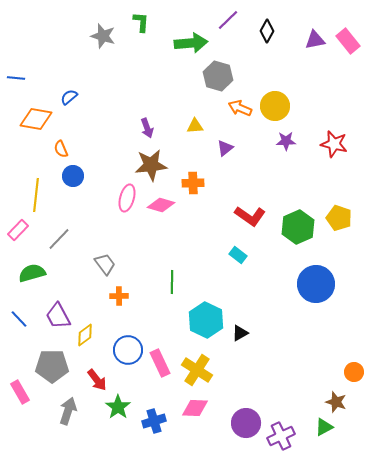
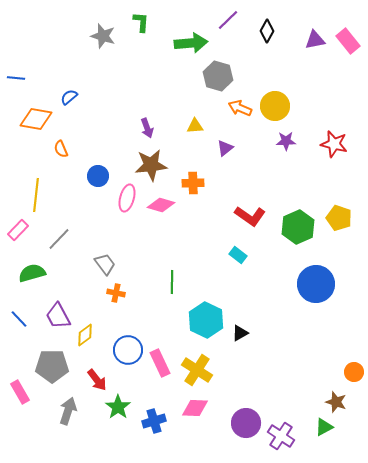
blue circle at (73, 176): moved 25 px right
orange cross at (119, 296): moved 3 px left, 3 px up; rotated 12 degrees clockwise
purple cross at (281, 436): rotated 32 degrees counterclockwise
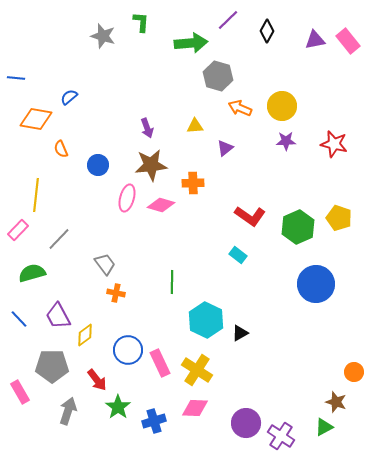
yellow circle at (275, 106): moved 7 px right
blue circle at (98, 176): moved 11 px up
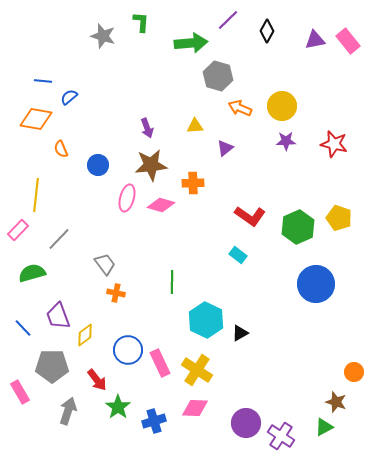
blue line at (16, 78): moved 27 px right, 3 px down
purple trapezoid at (58, 316): rotated 8 degrees clockwise
blue line at (19, 319): moved 4 px right, 9 px down
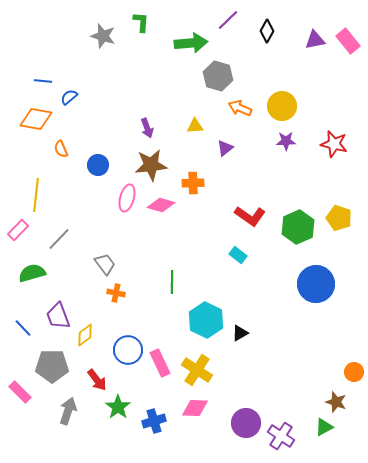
pink rectangle at (20, 392): rotated 15 degrees counterclockwise
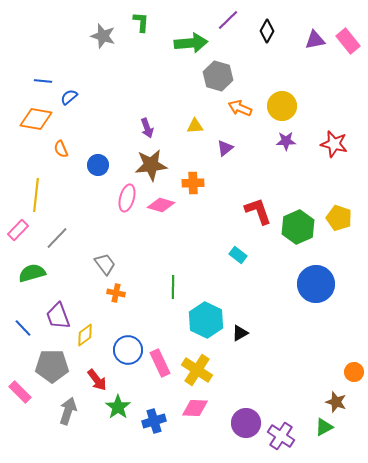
red L-shape at (250, 216): moved 8 px right, 5 px up; rotated 144 degrees counterclockwise
gray line at (59, 239): moved 2 px left, 1 px up
green line at (172, 282): moved 1 px right, 5 px down
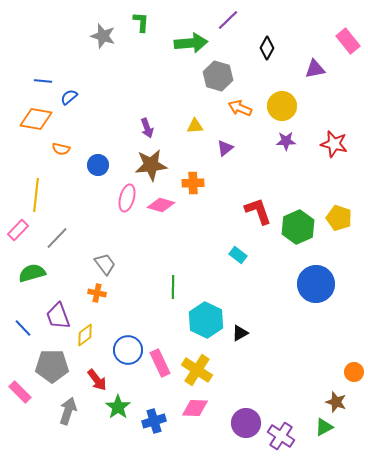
black diamond at (267, 31): moved 17 px down
purple triangle at (315, 40): moved 29 px down
orange semicircle at (61, 149): rotated 54 degrees counterclockwise
orange cross at (116, 293): moved 19 px left
